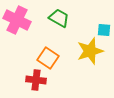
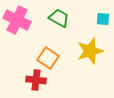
cyan square: moved 1 px left, 11 px up
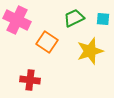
green trapezoid: moved 15 px right; rotated 55 degrees counterclockwise
orange square: moved 1 px left, 16 px up
red cross: moved 6 px left
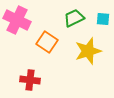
yellow star: moved 2 px left
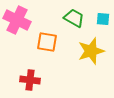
green trapezoid: rotated 55 degrees clockwise
orange square: rotated 25 degrees counterclockwise
yellow star: moved 3 px right
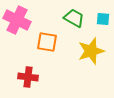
red cross: moved 2 px left, 3 px up
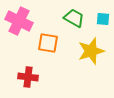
pink cross: moved 2 px right, 1 px down
orange square: moved 1 px right, 1 px down
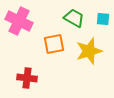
orange square: moved 6 px right, 1 px down; rotated 20 degrees counterclockwise
yellow star: moved 2 px left
red cross: moved 1 px left, 1 px down
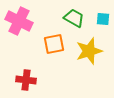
red cross: moved 1 px left, 2 px down
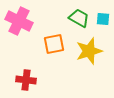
green trapezoid: moved 5 px right
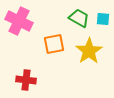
yellow star: rotated 16 degrees counterclockwise
